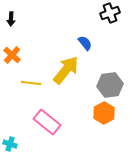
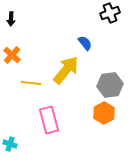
pink rectangle: moved 2 px right, 2 px up; rotated 36 degrees clockwise
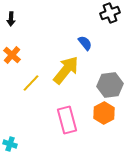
yellow line: rotated 54 degrees counterclockwise
pink rectangle: moved 18 px right
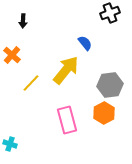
black arrow: moved 12 px right, 2 px down
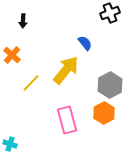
gray hexagon: rotated 20 degrees counterclockwise
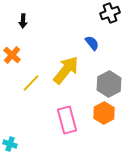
blue semicircle: moved 7 px right
gray hexagon: moved 1 px left, 1 px up
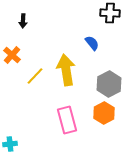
black cross: rotated 24 degrees clockwise
yellow arrow: rotated 48 degrees counterclockwise
yellow line: moved 4 px right, 7 px up
cyan cross: rotated 24 degrees counterclockwise
